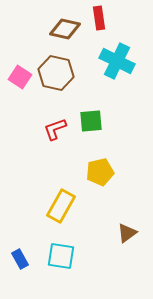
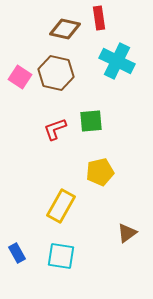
blue rectangle: moved 3 px left, 6 px up
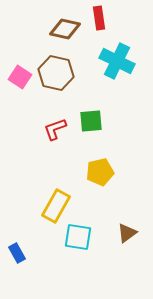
yellow rectangle: moved 5 px left
cyan square: moved 17 px right, 19 px up
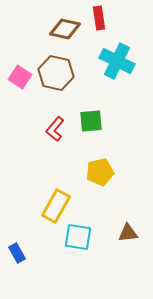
red L-shape: rotated 30 degrees counterclockwise
brown triangle: moved 1 px right; rotated 30 degrees clockwise
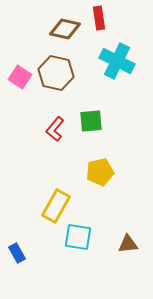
brown triangle: moved 11 px down
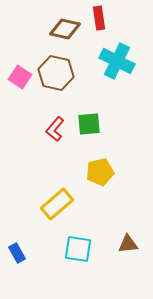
green square: moved 2 px left, 3 px down
yellow rectangle: moved 1 px right, 2 px up; rotated 20 degrees clockwise
cyan square: moved 12 px down
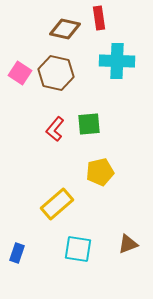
cyan cross: rotated 24 degrees counterclockwise
pink square: moved 4 px up
brown triangle: rotated 15 degrees counterclockwise
blue rectangle: rotated 48 degrees clockwise
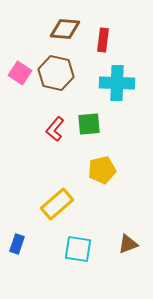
red rectangle: moved 4 px right, 22 px down; rotated 15 degrees clockwise
brown diamond: rotated 8 degrees counterclockwise
cyan cross: moved 22 px down
yellow pentagon: moved 2 px right, 2 px up
blue rectangle: moved 9 px up
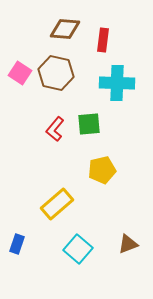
cyan square: rotated 32 degrees clockwise
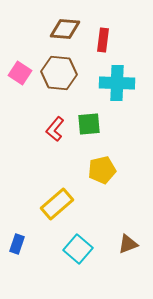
brown hexagon: moved 3 px right; rotated 8 degrees counterclockwise
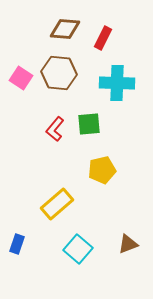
red rectangle: moved 2 px up; rotated 20 degrees clockwise
pink square: moved 1 px right, 5 px down
